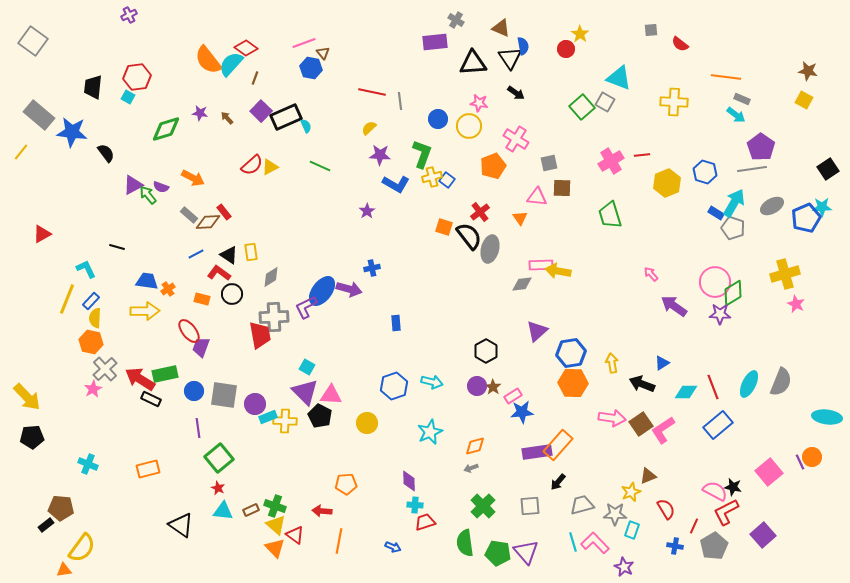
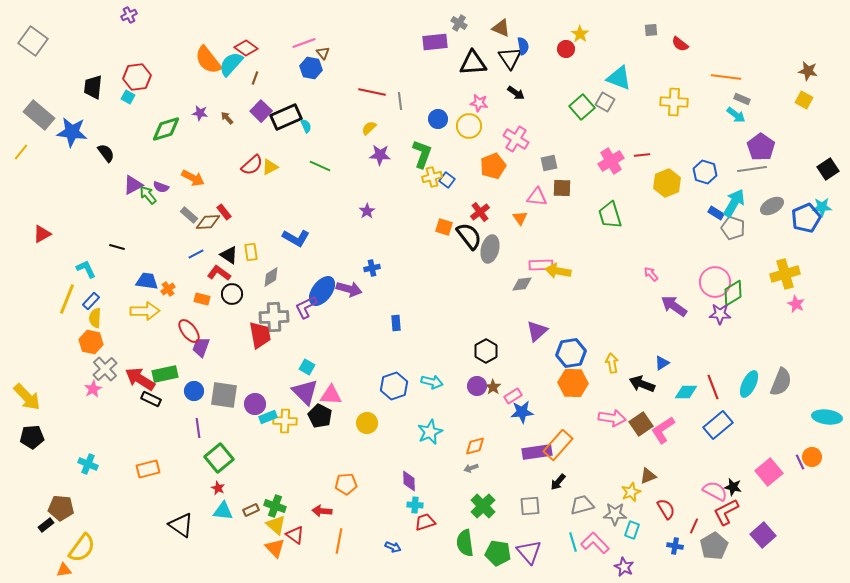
gray cross at (456, 20): moved 3 px right, 3 px down
blue L-shape at (396, 184): moved 100 px left, 54 px down
purple triangle at (526, 552): moved 3 px right
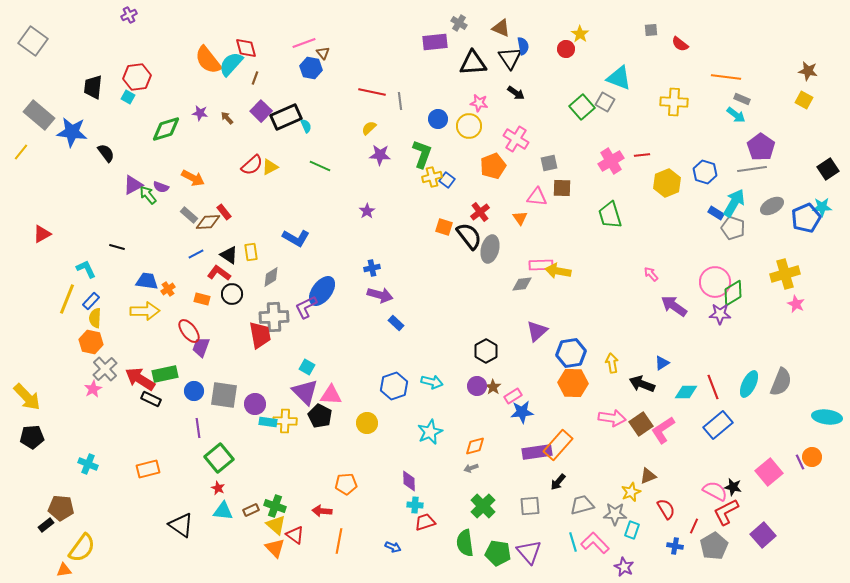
red diamond at (246, 48): rotated 40 degrees clockwise
purple arrow at (349, 289): moved 31 px right, 6 px down
blue rectangle at (396, 323): rotated 42 degrees counterclockwise
cyan rectangle at (268, 417): moved 5 px down; rotated 30 degrees clockwise
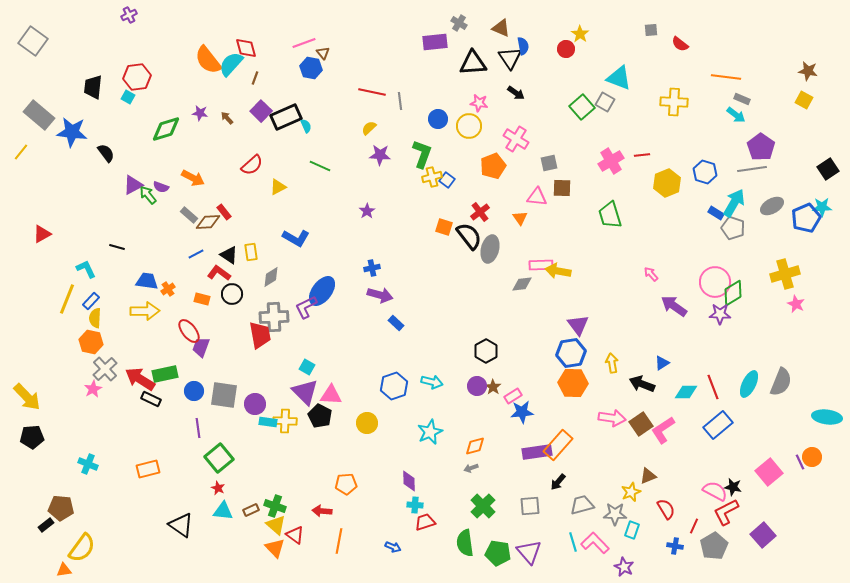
yellow triangle at (270, 167): moved 8 px right, 20 px down
purple triangle at (537, 331): moved 41 px right, 6 px up; rotated 25 degrees counterclockwise
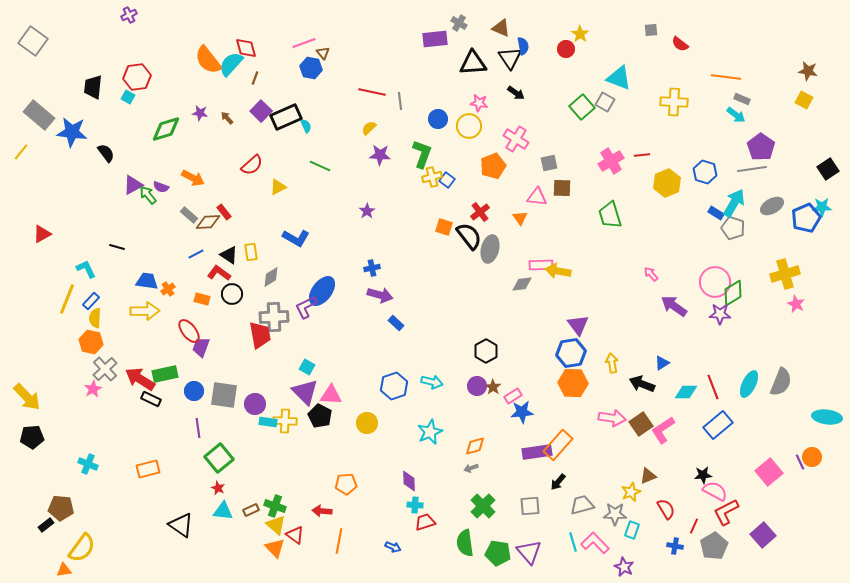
purple rectangle at (435, 42): moved 3 px up
black star at (733, 487): moved 30 px left, 12 px up; rotated 18 degrees counterclockwise
